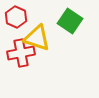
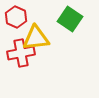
green square: moved 2 px up
yellow triangle: moved 1 px left; rotated 24 degrees counterclockwise
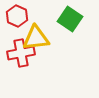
red hexagon: moved 1 px right, 1 px up
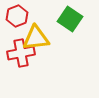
red hexagon: rotated 15 degrees clockwise
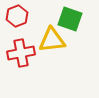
green square: rotated 15 degrees counterclockwise
yellow triangle: moved 16 px right, 2 px down
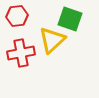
red hexagon: rotated 15 degrees clockwise
yellow triangle: rotated 36 degrees counterclockwise
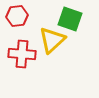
red cross: moved 1 px right, 1 px down; rotated 16 degrees clockwise
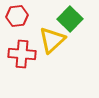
green square: rotated 25 degrees clockwise
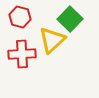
red hexagon: moved 3 px right, 1 px down; rotated 20 degrees clockwise
red cross: rotated 8 degrees counterclockwise
